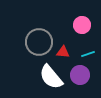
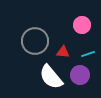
gray circle: moved 4 px left, 1 px up
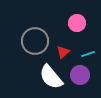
pink circle: moved 5 px left, 2 px up
red triangle: rotated 48 degrees counterclockwise
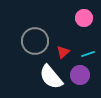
pink circle: moved 7 px right, 5 px up
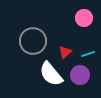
gray circle: moved 2 px left
red triangle: moved 2 px right
white semicircle: moved 3 px up
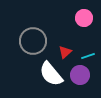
cyan line: moved 2 px down
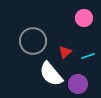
purple circle: moved 2 px left, 9 px down
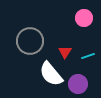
gray circle: moved 3 px left
red triangle: rotated 16 degrees counterclockwise
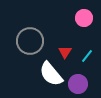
cyan line: moved 1 px left; rotated 32 degrees counterclockwise
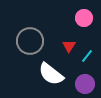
red triangle: moved 4 px right, 6 px up
white semicircle: rotated 12 degrees counterclockwise
purple circle: moved 7 px right
